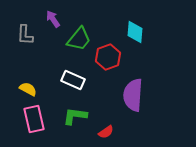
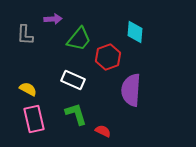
purple arrow: rotated 120 degrees clockwise
purple semicircle: moved 2 px left, 5 px up
green L-shape: moved 1 px right, 2 px up; rotated 65 degrees clockwise
red semicircle: moved 3 px left, 1 px up; rotated 119 degrees counterclockwise
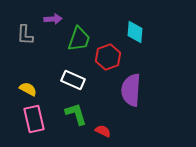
green trapezoid: rotated 20 degrees counterclockwise
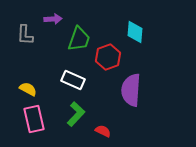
green L-shape: rotated 60 degrees clockwise
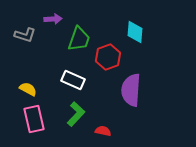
gray L-shape: rotated 75 degrees counterclockwise
red semicircle: rotated 14 degrees counterclockwise
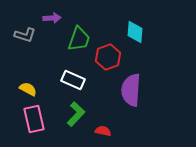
purple arrow: moved 1 px left, 1 px up
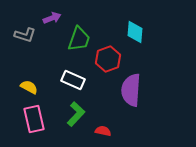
purple arrow: rotated 18 degrees counterclockwise
red hexagon: moved 2 px down
yellow semicircle: moved 1 px right, 2 px up
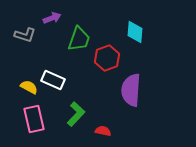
red hexagon: moved 1 px left, 1 px up
white rectangle: moved 20 px left
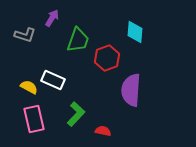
purple arrow: rotated 36 degrees counterclockwise
green trapezoid: moved 1 px left, 1 px down
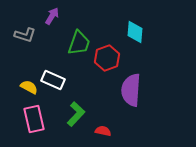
purple arrow: moved 2 px up
green trapezoid: moved 1 px right, 3 px down
